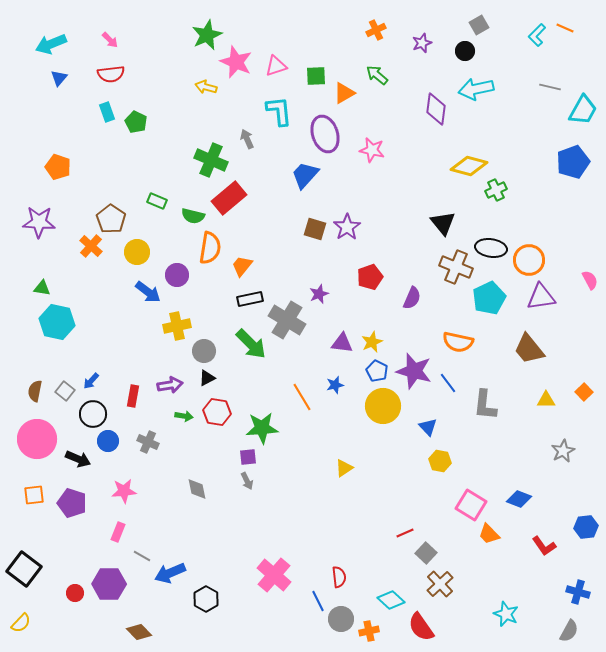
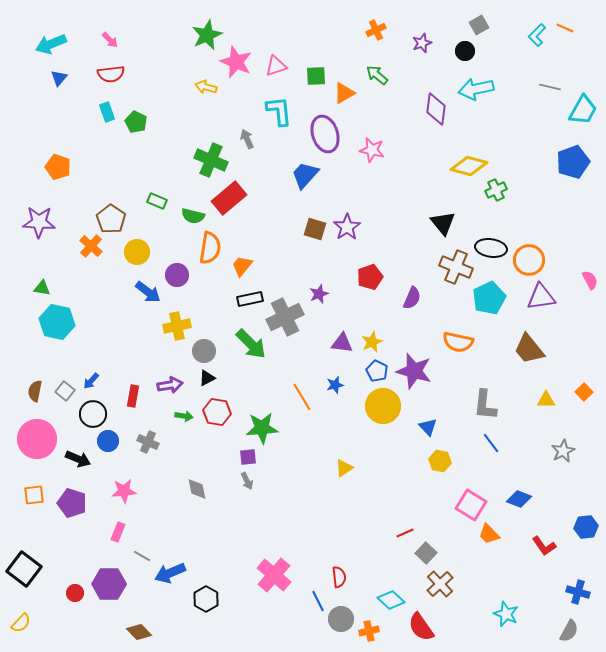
gray cross at (287, 320): moved 2 px left, 3 px up; rotated 33 degrees clockwise
blue line at (448, 383): moved 43 px right, 60 px down
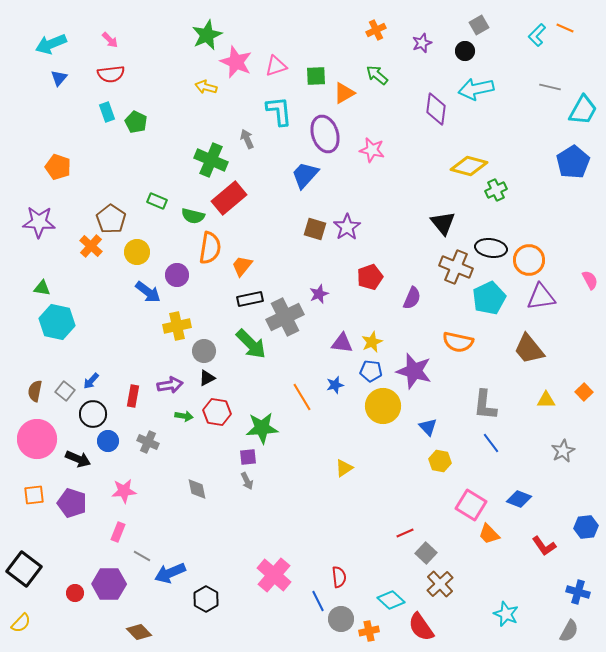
blue pentagon at (573, 162): rotated 12 degrees counterclockwise
blue pentagon at (377, 371): moved 6 px left; rotated 20 degrees counterclockwise
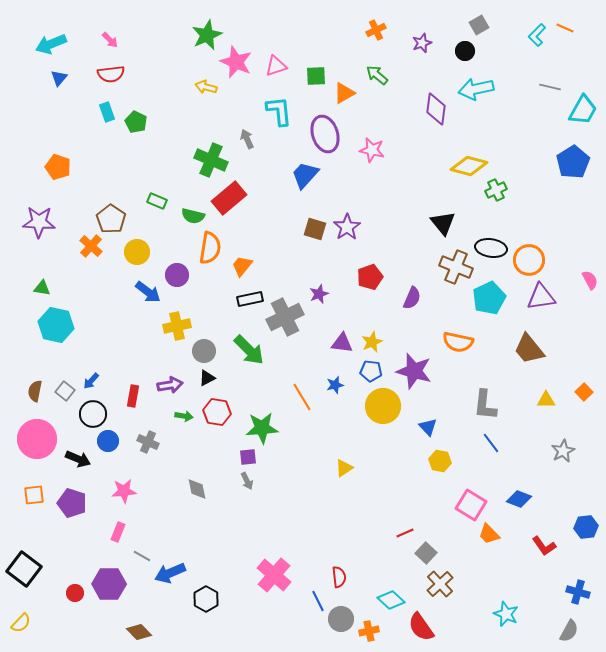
cyan hexagon at (57, 322): moved 1 px left, 3 px down
green arrow at (251, 344): moved 2 px left, 6 px down
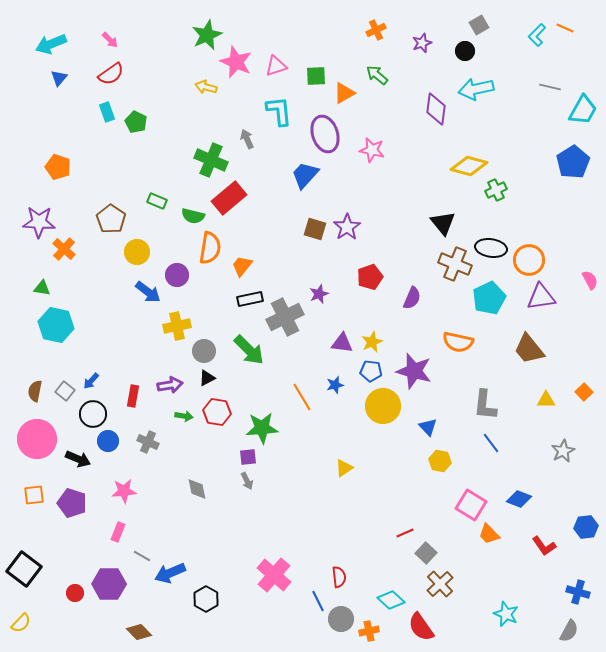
red semicircle at (111, 74): rotated 28 degrees counterclockwise
orange cross at (91, 246): moved 27 px left, 3 px down
brown cross at (456, 267): moved 1 px left, 3 px up
